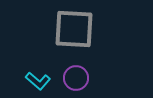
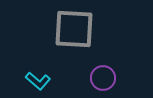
purple circle: moved 27 px right
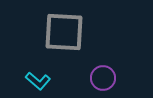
gray square: moved 10 px left, 3 px down
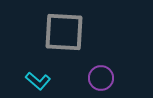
purple circle: moved 2 px left
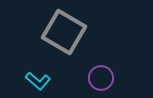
gray square: rotated 27 degrees clockwise
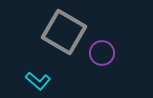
purple circle: moved 1 px right, 25 px up
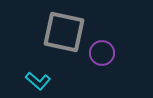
gray square: rotated 18 degrees counterclockwise
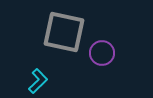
cyan L-shape: rotated 85 degrees counterclockwise
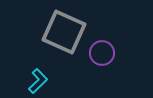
gray square: rotated 12 degrees clockwise
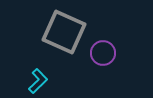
purple circle: moved 1 px right
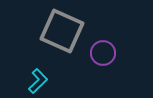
gray square: moved 2 px left, 1 px up
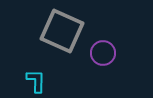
cyan L-shape: moved 2 px left; rotated 45 degrees counterclockwise
